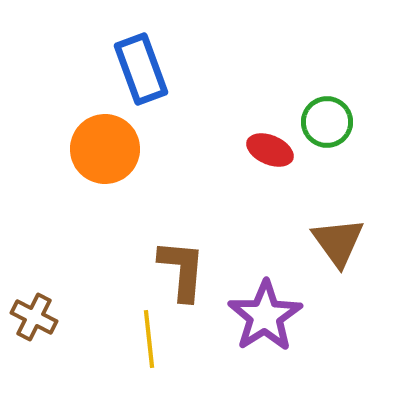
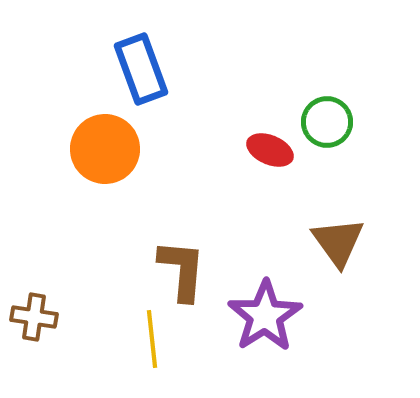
brown cross: rotated 18 degrees counterclockwise
yellow line: moved 3 px right
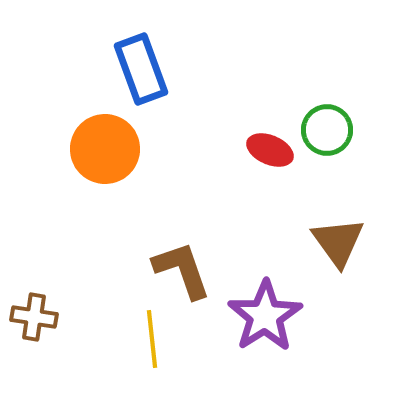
green circle: moved 8 px down
brown L-shape: rotated 24 degrees counterclockwise
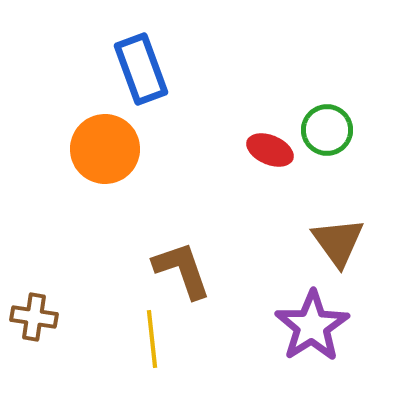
purple star: moved 47 px right, 10 px down
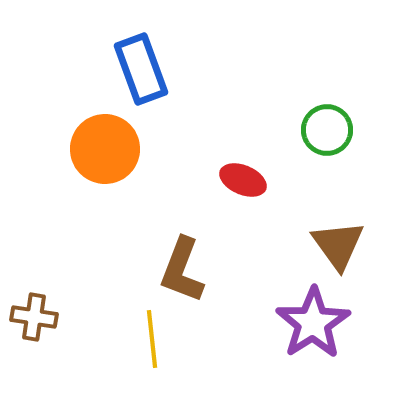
red ellipse: moved 27 px left, 30 px down
brown triangle: moved 3 px down
brown L-shape: rotated 140 degrees counterclockwise
purple star: moved 1 px right, 3 px up
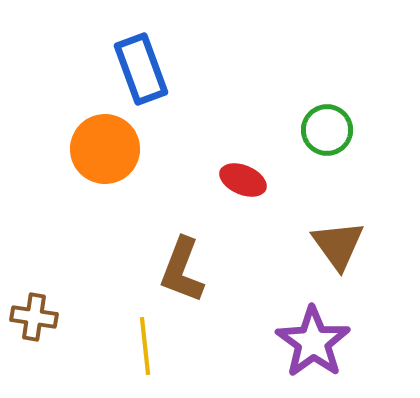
purple star: moved 19 px down; rotated 4 degrees counterclockwise
yellow line: moved 7 px left, 7 px down
